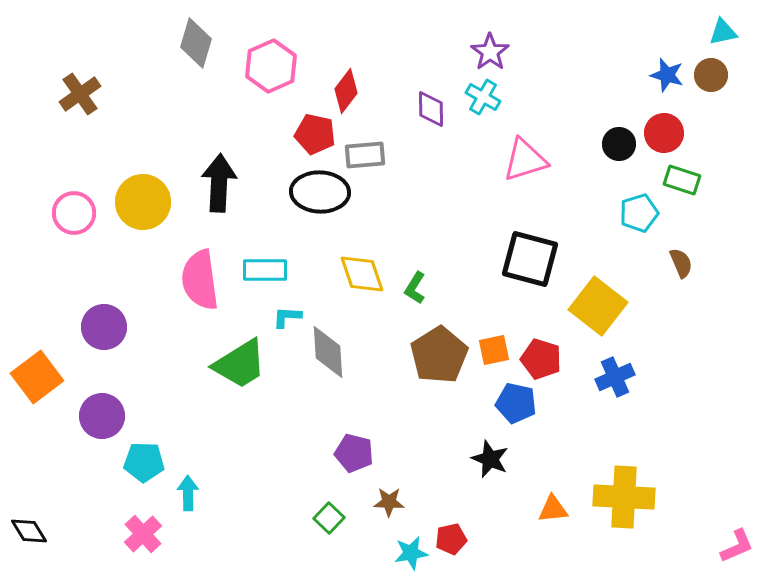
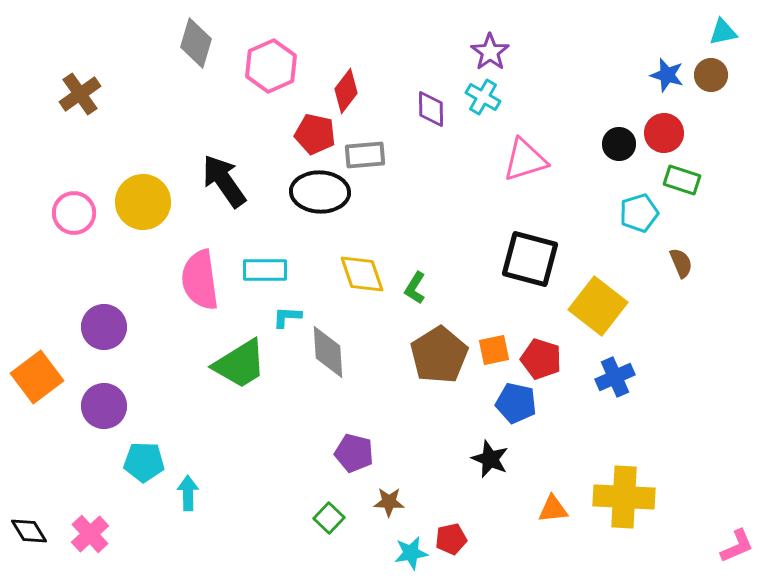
black arrow at (219, 183): moved 5 px right, 2 px up; rotated 38 degrees counterclockwise
purple circle at (102, 416): moved 2 px right, 10 px up
pink cross at (143, 534): moved 53 px left
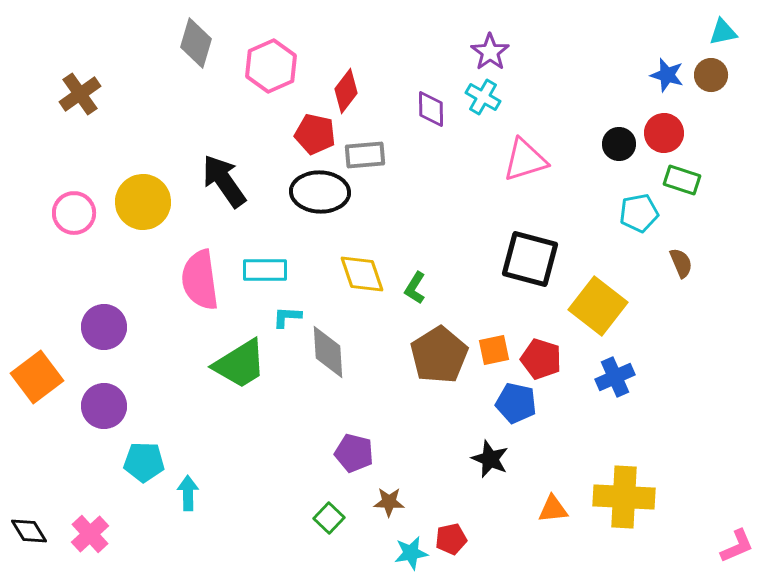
cyan pentagon at (639, 213): rotated 6 degrees clockwise
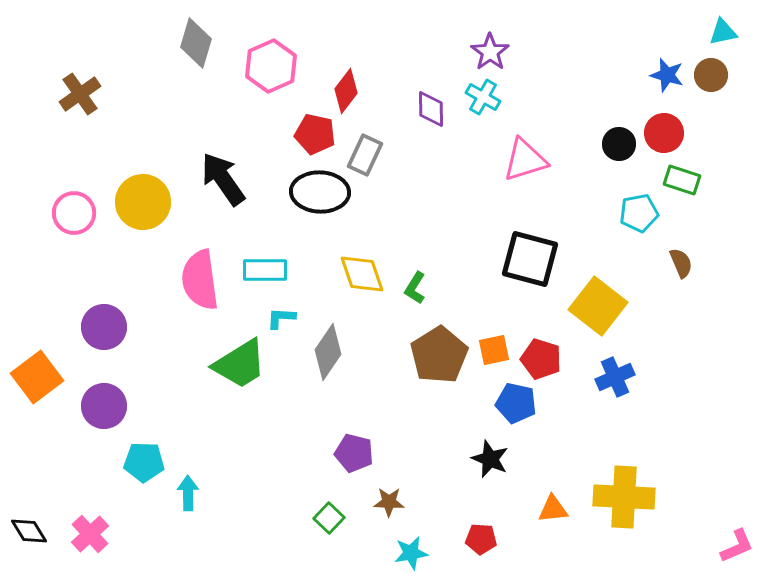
gray rectangle at (365, 155): rotated 60 degrees counterclockwise
black arrow at (224, 181): moved 1 px left, 2 px up
cyan L-shape at (287, 317): moved 6 px left, 1 px down
gray diamond at (328, 352): rotated 38 degrees clockwise
red pentagon at (451, 539): moved 30 px right; rotated 16 degrees clockwise
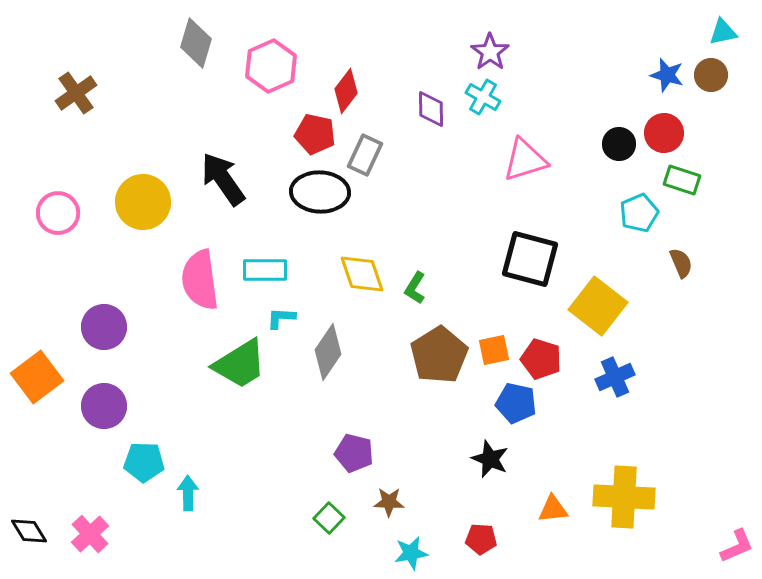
brown cross at (80, 94): moved 4 px left, 1 px up
pink circle at (74, 213): moved 16 px left
cyan pentagon at (639, 213): rotated 12 degrees counterclockwise
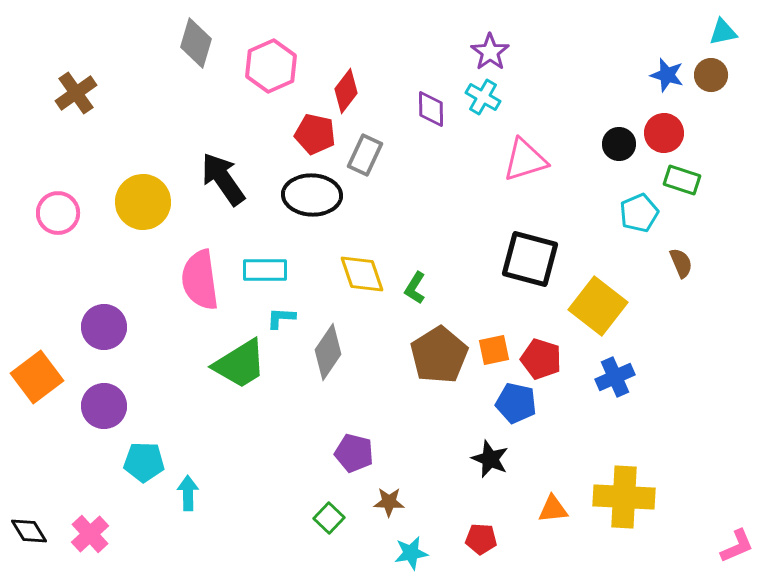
black ellipse at (320, 192): moved 8 px left, 3 px down
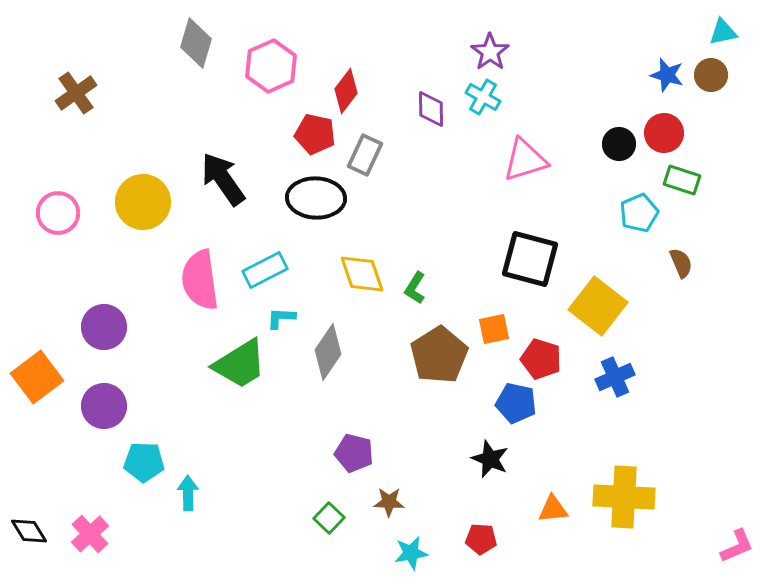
black ellipse at (312, 195): moved 4 px right, 3 px down
cyan rectangle at (265, 270): rotated 27 degrees counterclockwise
orange square at (494, 350): moved 21 px up
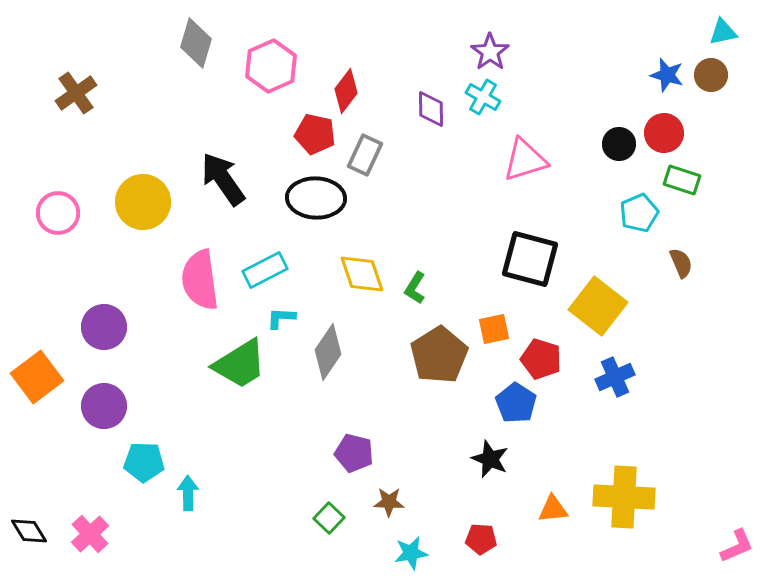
blue pentagon at (516, 403): rotated 21 degrees clockwise
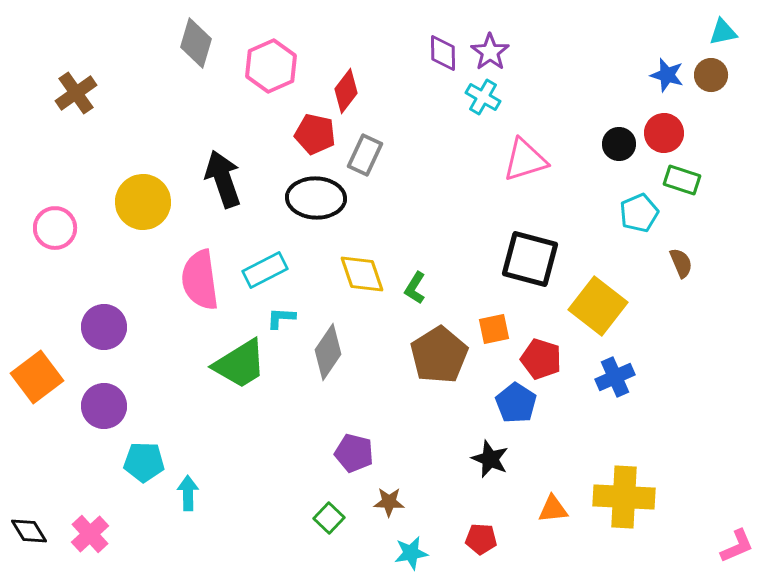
purple diamond at (431, 109): moved 12 px right, 56 px up
black arrow at (223, 179): rotated 16 degrees clockwise
pink circle at (58, 213): moved 3 px left, 15 px down
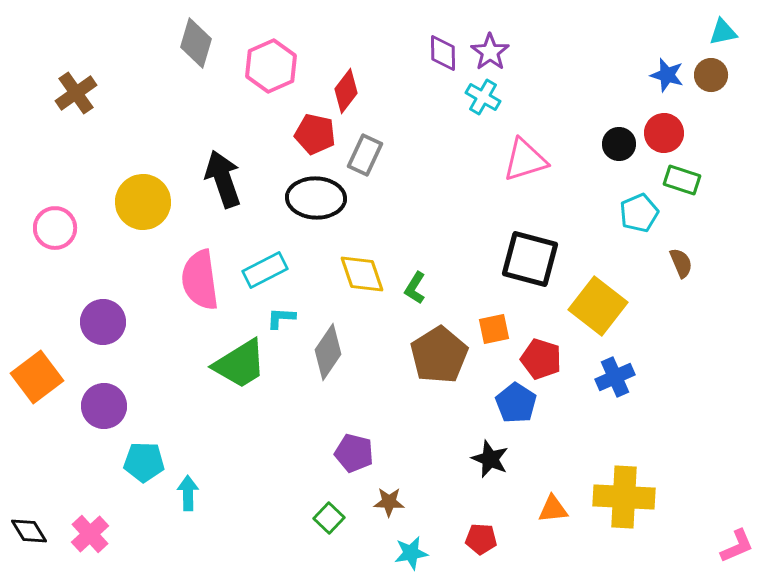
purple circle at (104, 327): moved 1 px left, 5 px up
